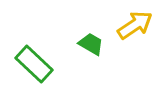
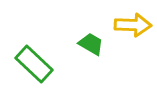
yellow arrow: moved 2 px left; rotated 36 degrees clockwise
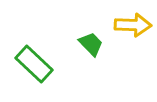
green trapezoid: rotated 16 degrees clockwise
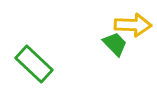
green trapezoid: moved 24 px right
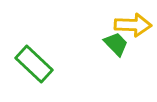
green trapezoid: moved 1 px right
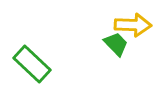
green rectangle: moved 2 px left
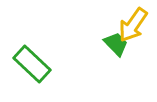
yellow arrow: rotated 123 degrees clockwise
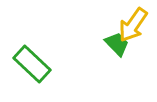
green trapezoid: moved 1 px right
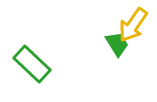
green trapezoid: rotated 12 degrees clockwise
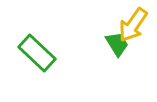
green rectangle: moved 5 px right, 11 px up
